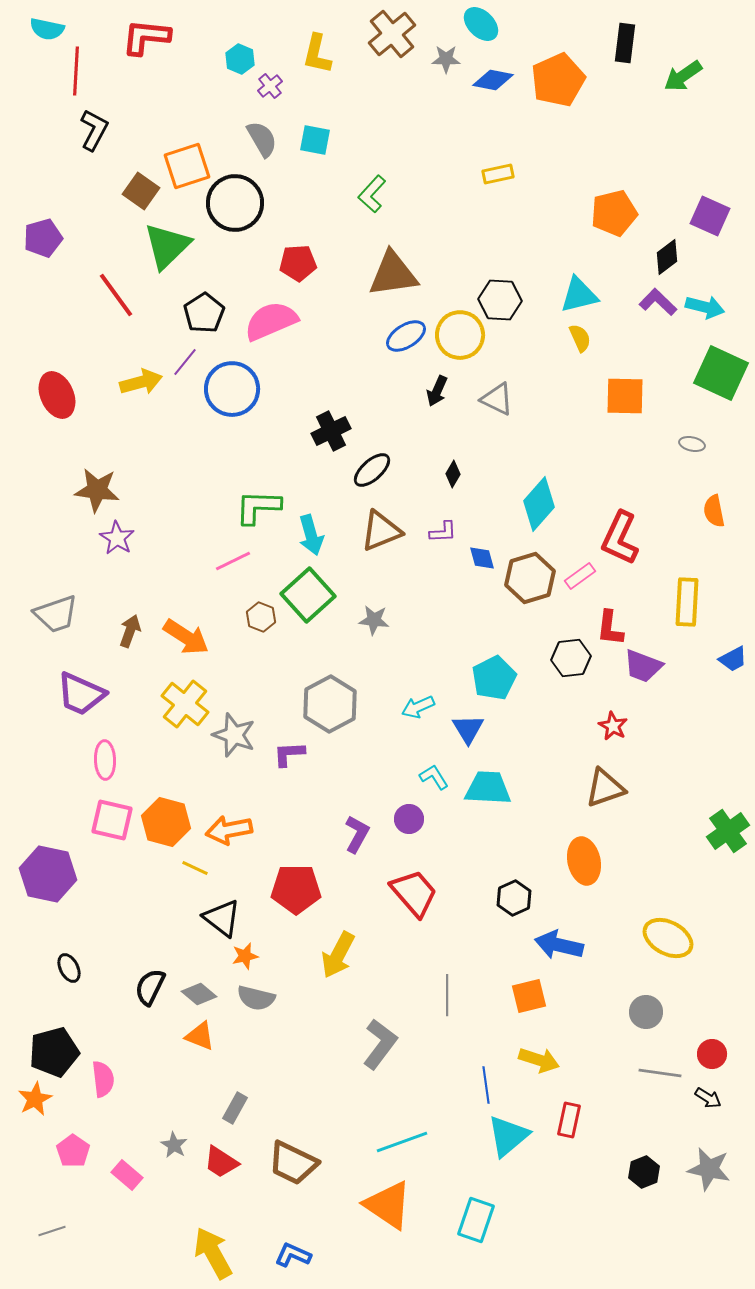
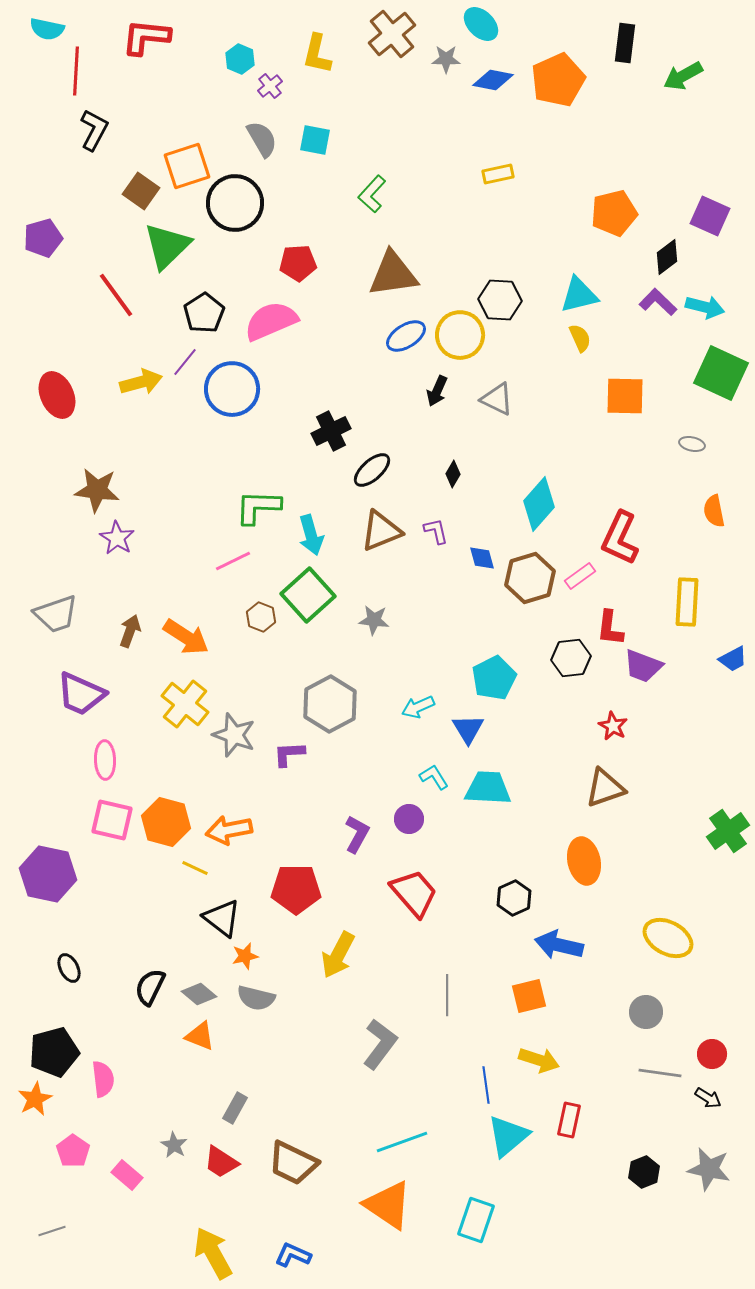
green arrow at (683, 76): rotated 6 degrees clockwise
purple L-shape at (443, 532): moved 7 px left, 1 px up; rotated 100 degrees counterclockwise
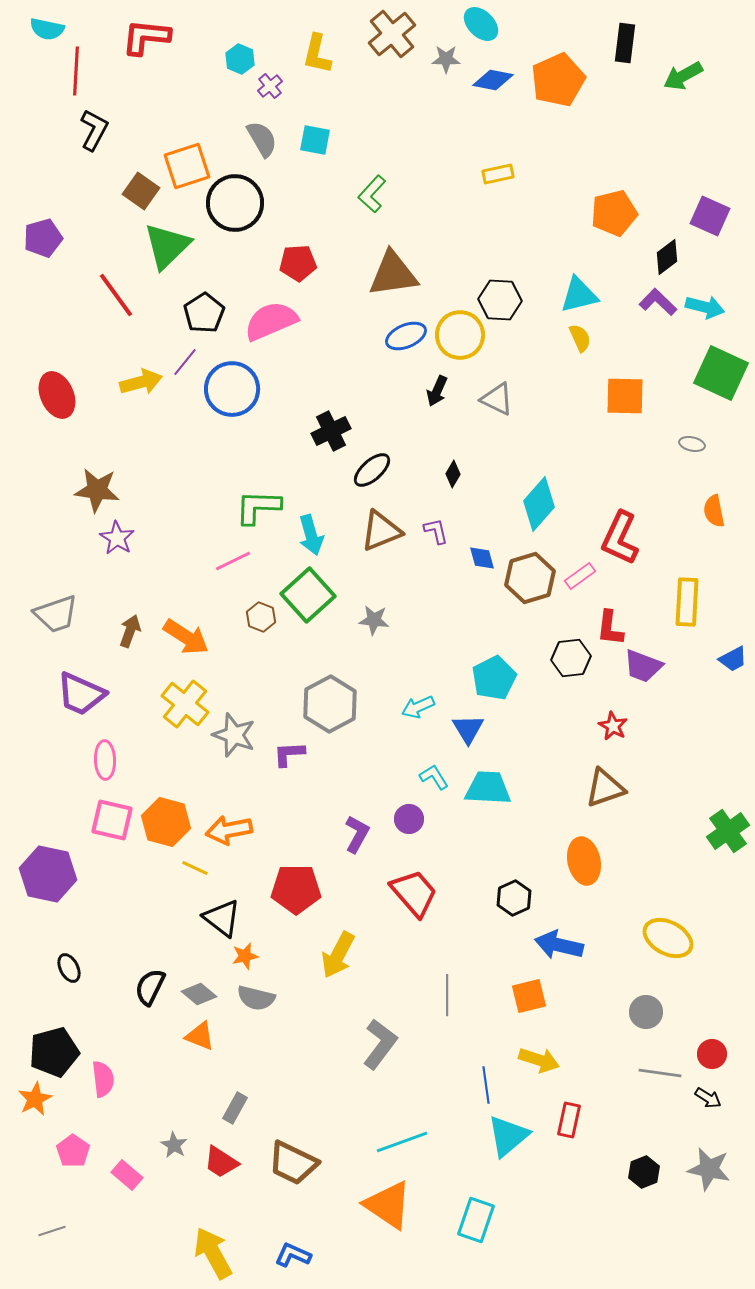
blue ellipse at (406, 336): rotated 9 degrees clockwise
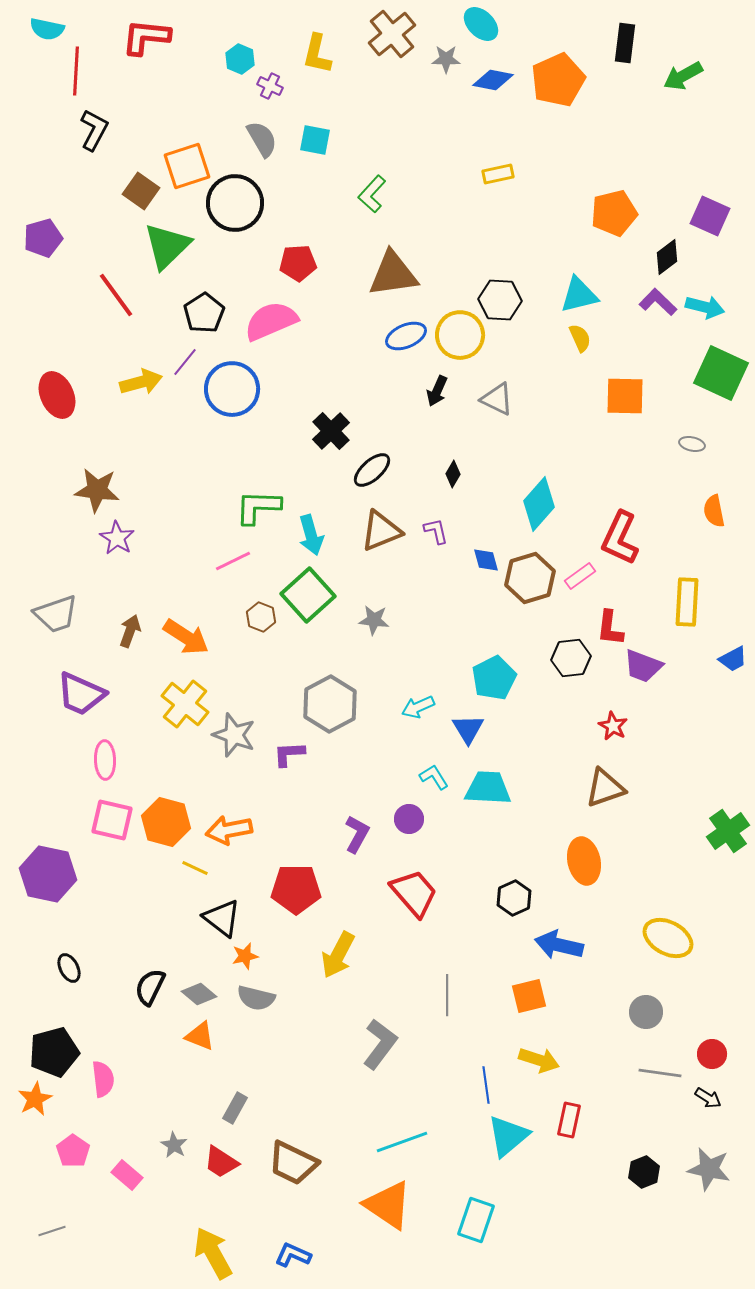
purple cross at (270, 86): rotated 25 degrees counterclockwise
black cross at (331, 431): rotated 18 degrees counterclockwise
blue diamond at (482, 558): moved 4 px right, 2 px down
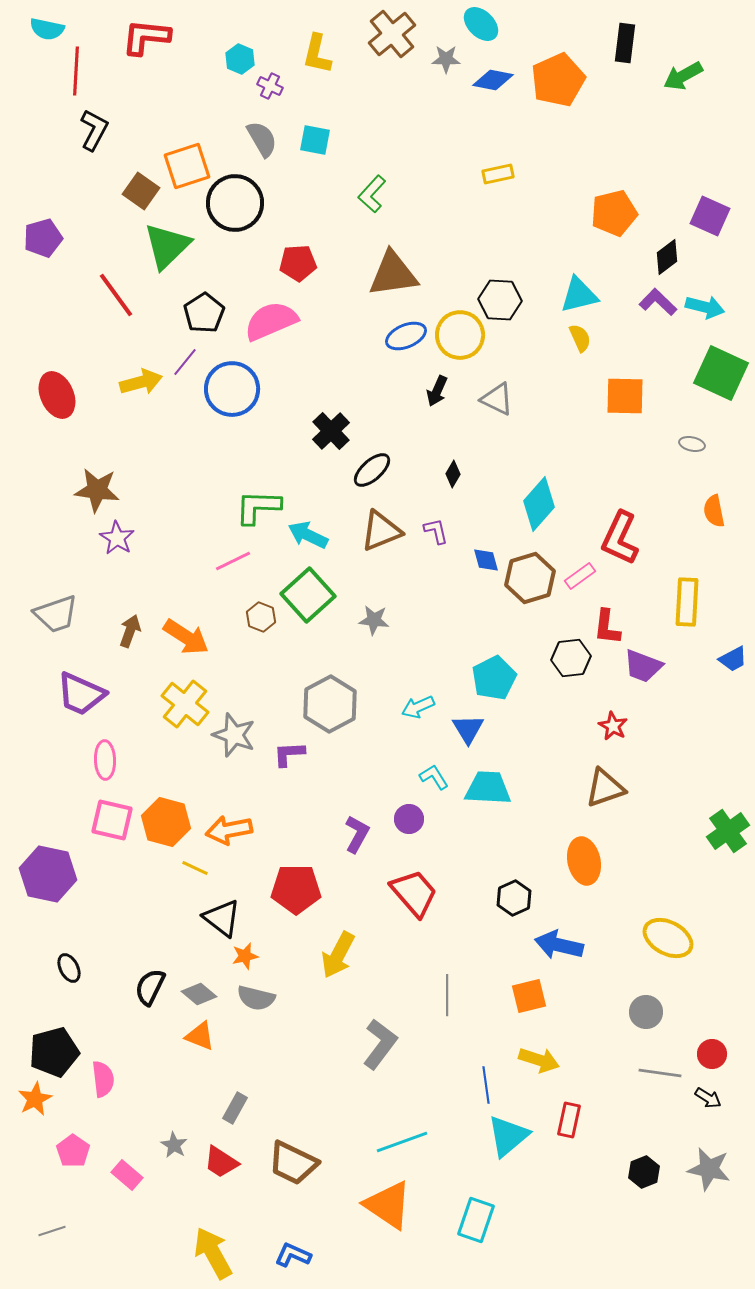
cyan arrow at (311, 535): moved 3 px left; rotated 132 degrees clockwise
red L-shape at (610, 628): moved 3 px left, 1 px up
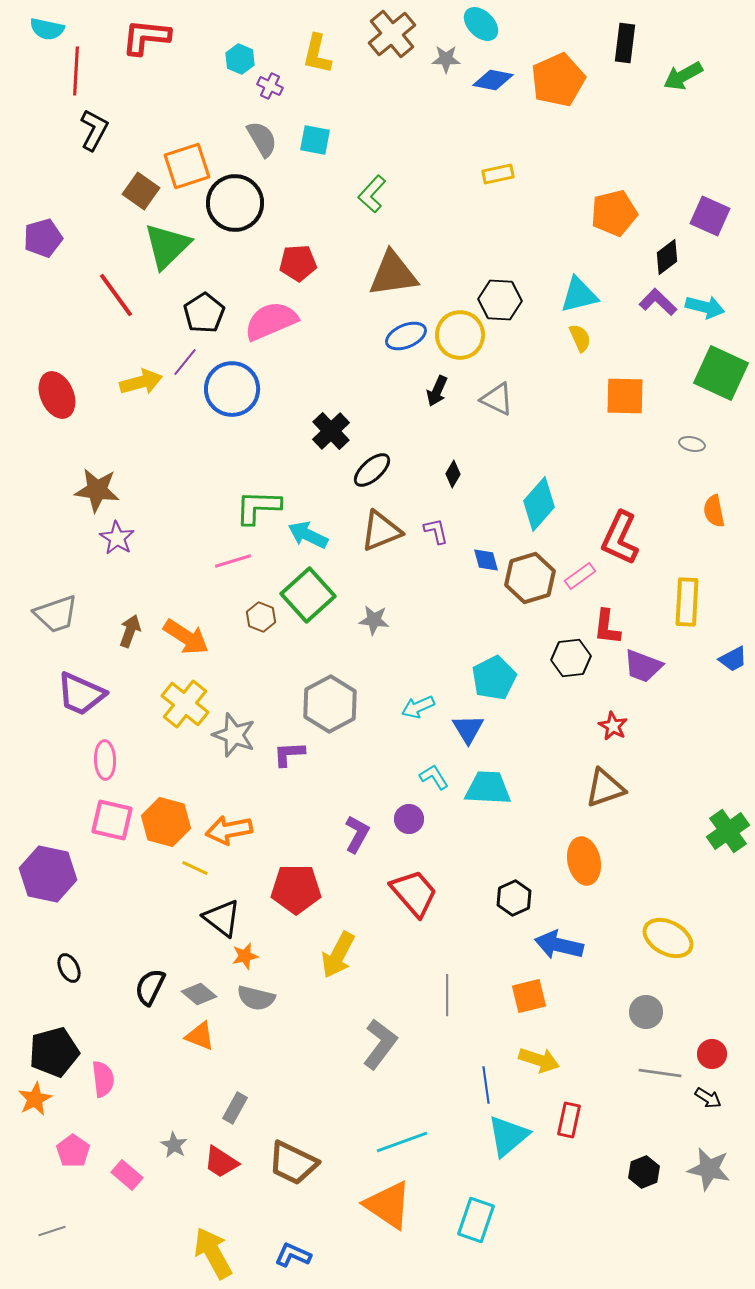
pink line at (233, 561): rotated 9 degrees clockwise
